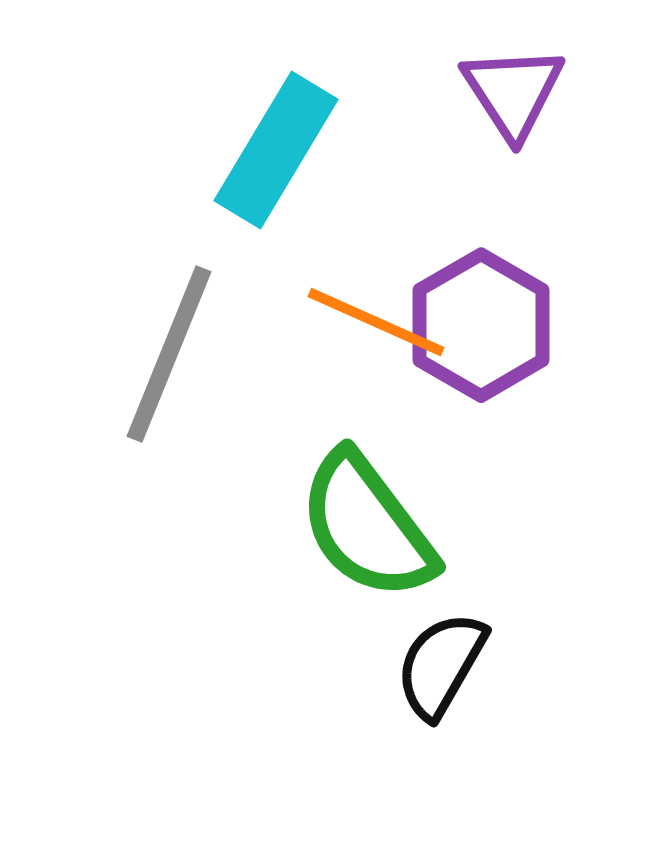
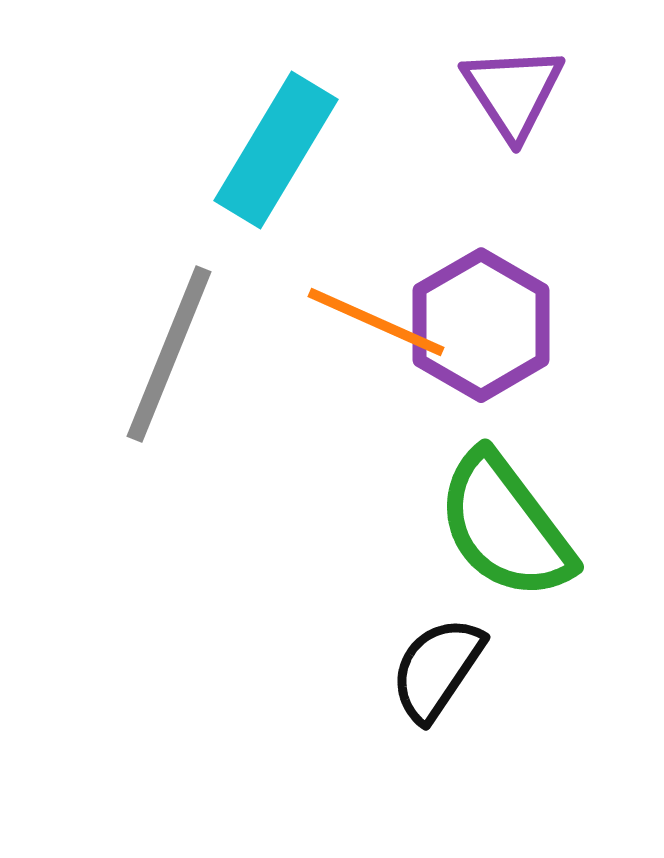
green semicircle: moved 138 px right
black semicircle: moved 4 px left, 4 px down; rotated 4 degrees clockwise
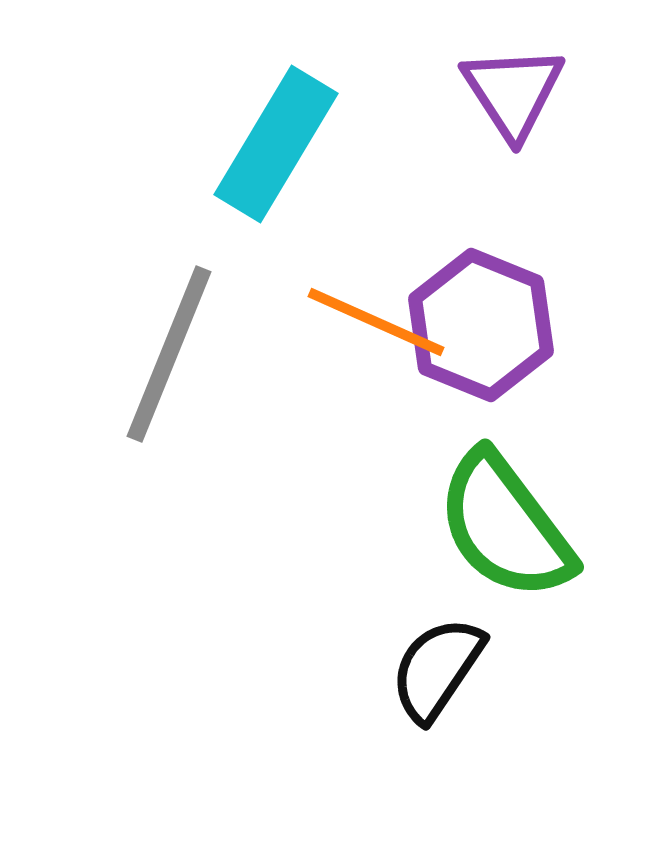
cyan rectangle: moved 6 px up
purple hexagon: rotated 8 degrees counterclockwise
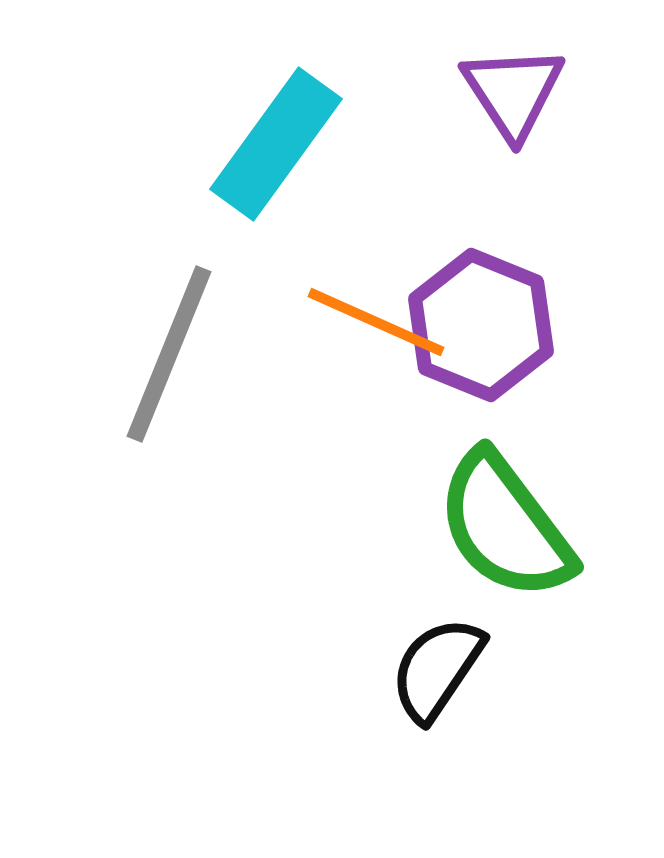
cyan rectangle: rotated 5 degrees clockwise
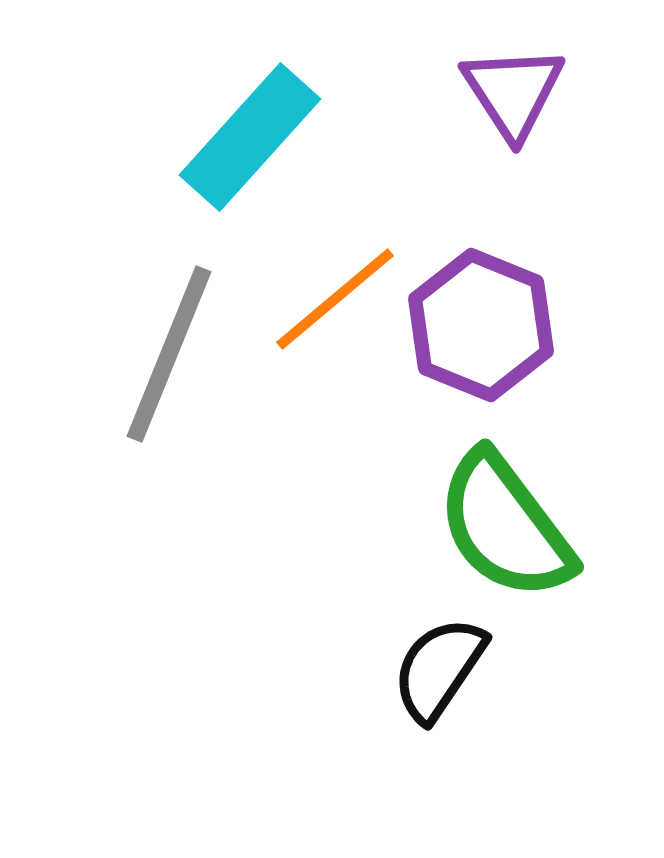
cyan rectangle: moved 26 px left, 7 px up; rotated 6 degrees clockwise
orange line: moved 41 px left, 23 px up; rotated 64 degrees counterclockwise
black semicircle: moved 2 px right
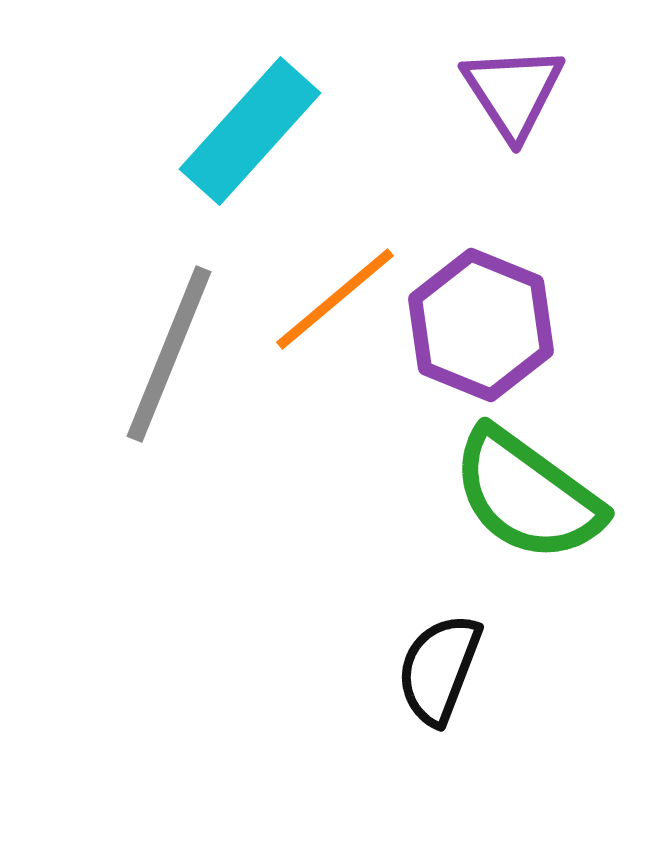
cyan rectangle: moved 6 px up
green semicircle: moved 22 px right, 31 px up; rotated 17 degrees counterclockwise
black semicircle: rotated 13 degrees counterclockwise
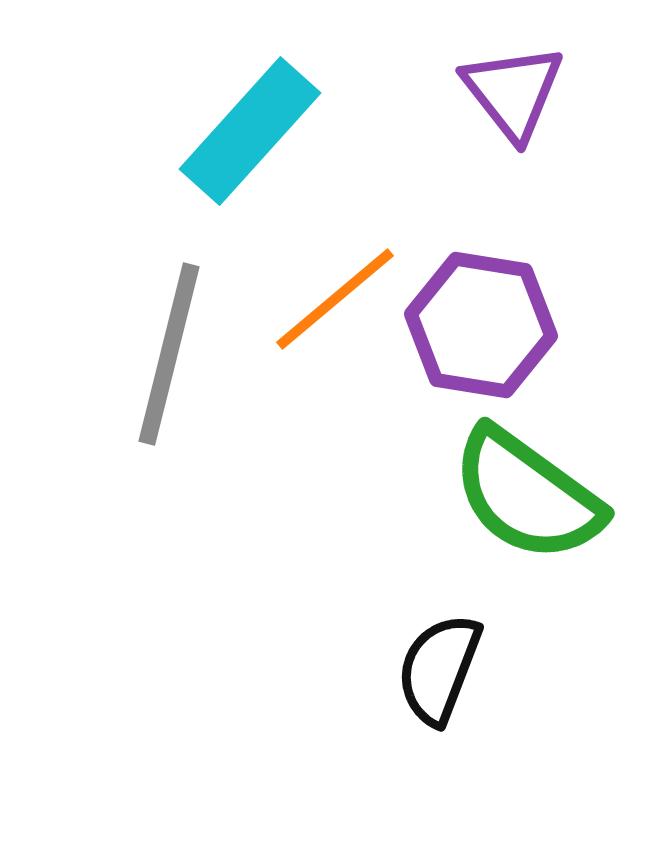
purple triangle: rotated 5 degrees counterclockwise
purple hexagon: rotated 13 degrees counterclockwise
gray line: rotated 8 degrees counterclockwise
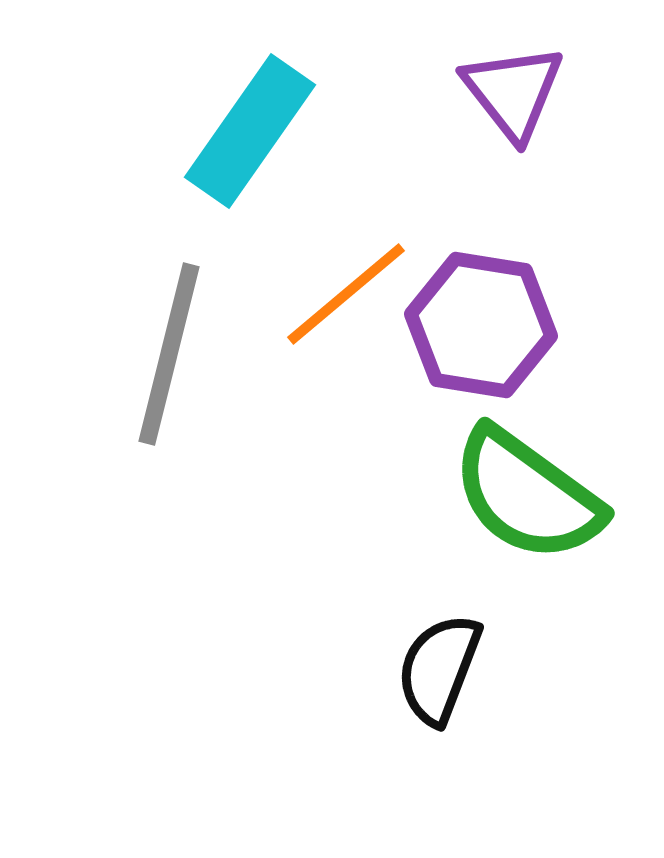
cyan rectangle: rotated 7 degrees counterclockwise
orange line: moved 11 px right, 5 px up
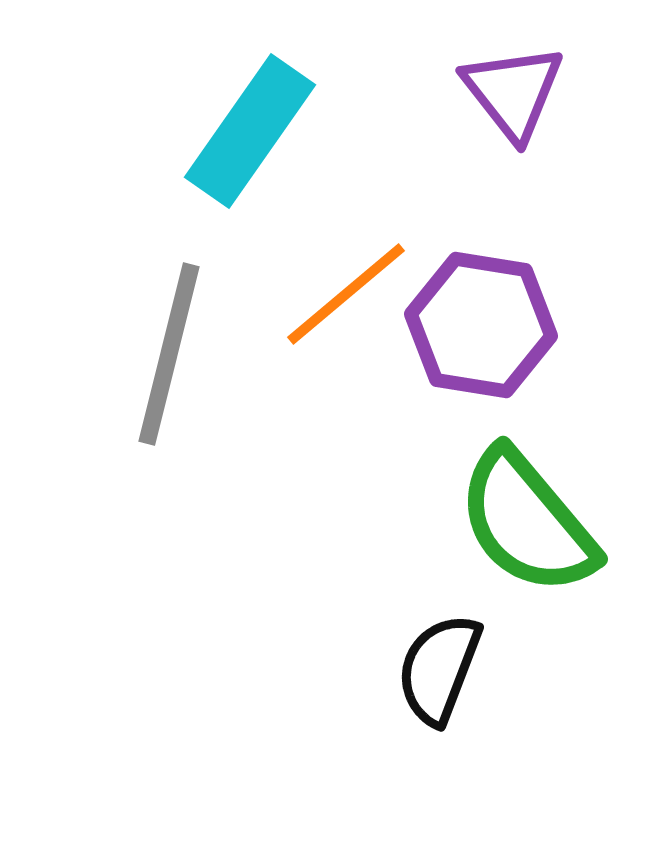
green semicircle: moved 27 px down; rotated 14 degrees clockwise
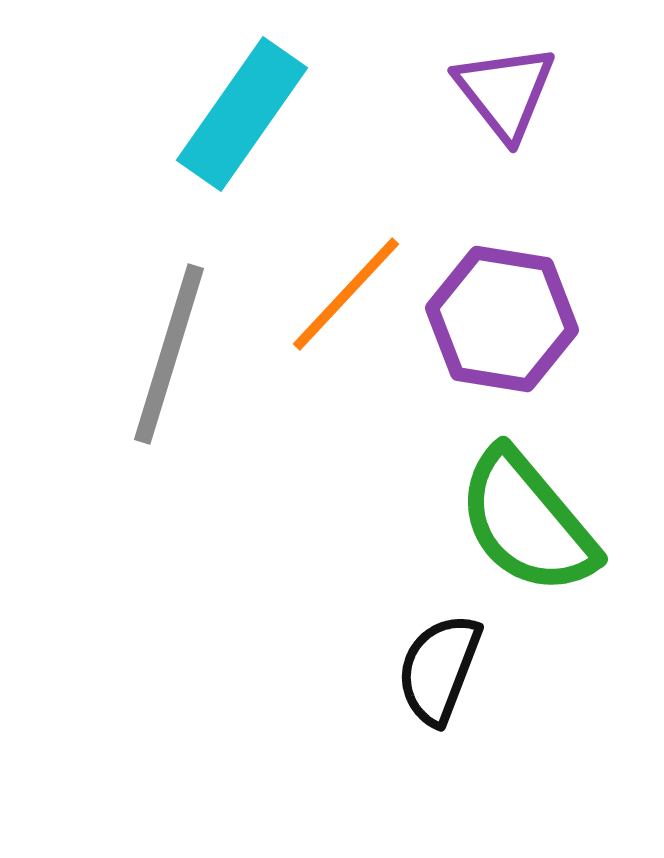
purple triangle: moved 8 px left
cyan rectangle: moved 8 px left, 17 px up
orange line: rotated 7 degrees counterclockwise
purple hexagon: moved 21 px right, 6 px up
gray line: rotated 3 degrees clockwise
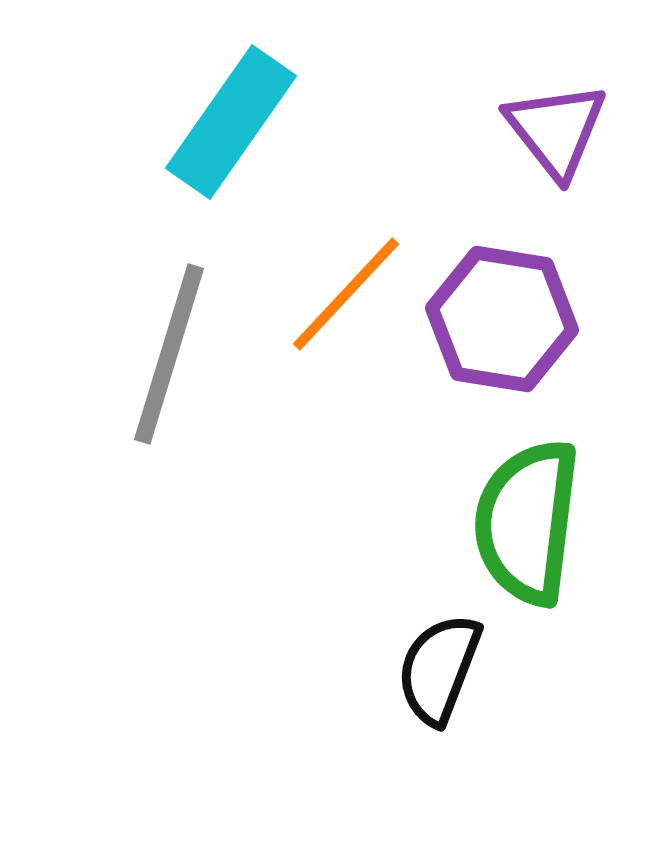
purple triangle: moved 51 px right, 38 px down
cyan rectangle: moved 11 px left, 8 px down
green semicircle: rotated 47 degrees clockwise
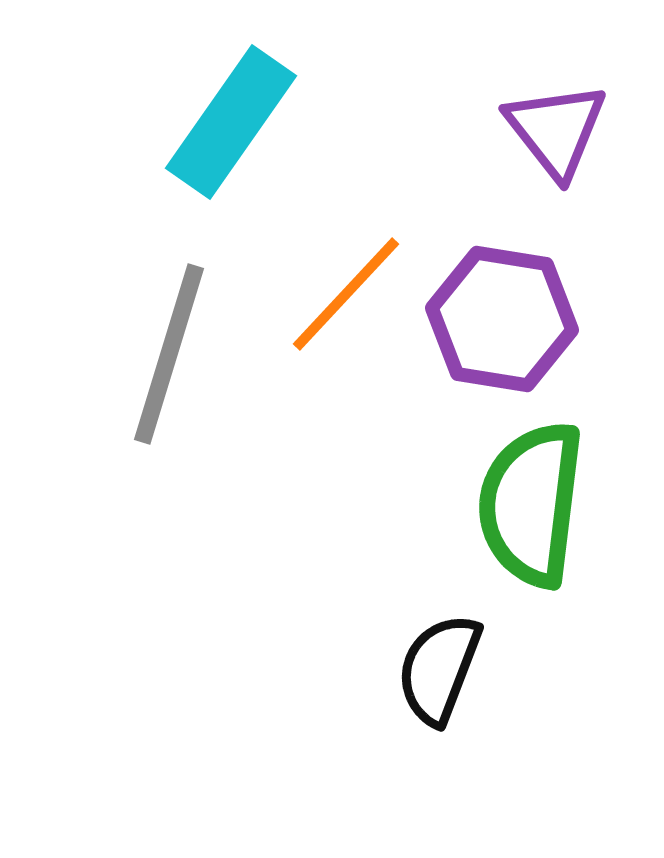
green semicircle: moved 4 px right, 18 px up
